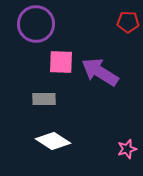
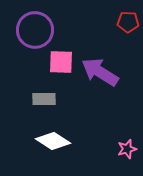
purple circle: moved 1 px left, 6 px down
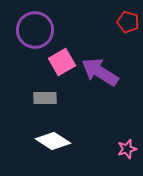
red pentagon: rotated 15 degrees clockwise
pink square: moved 1 px right; rotated 32 degrees counterclockwise
gray rectangle: moved 1 px right, 1 px up
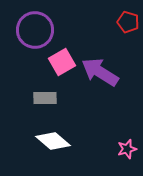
white diamond: rotated 8 degrees clockwise
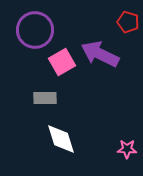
purple arrow: moved 18 px up; rotated 6 degrees counterclockwise
white diamond: moved 8 px right, 2 px up; rotated 32 degrees clockwise
pink star: rotated 18 degrees clockwise
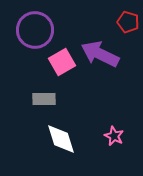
gray rectangle: moved 1 px left, 1 px down
pink star: moved 13 px left, 13 px up; rotated 24 degrees clockwise
